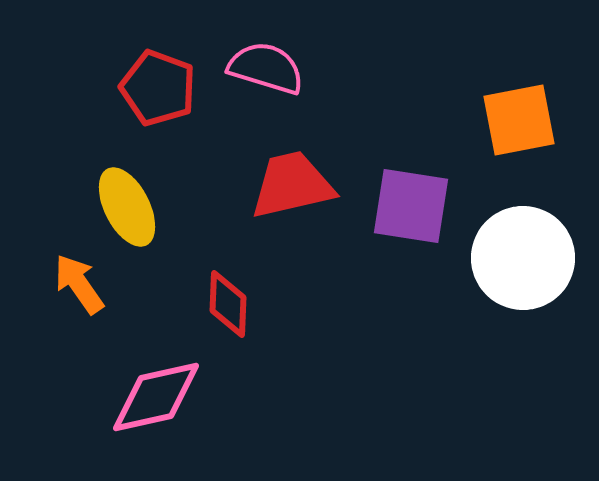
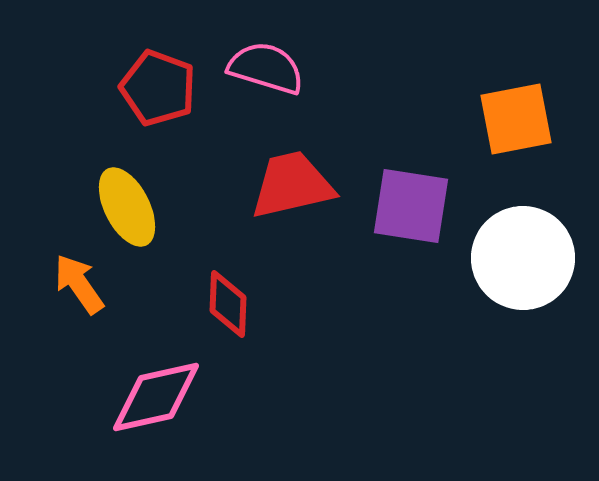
orange square: moved 3 px left, 1 px up
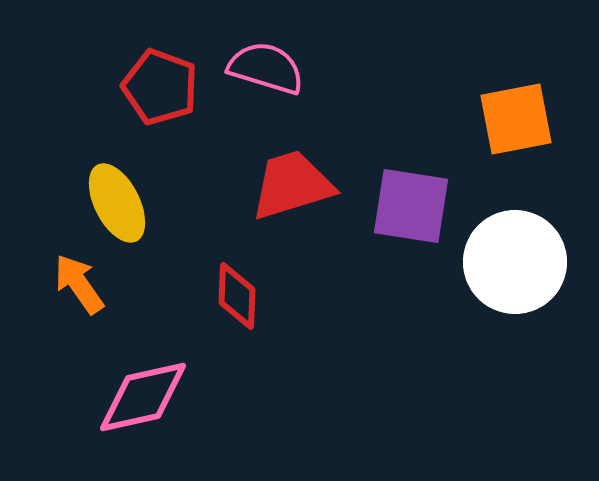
red pentagon: moved 2 px right, 1 px up
red trapezoid: rotated 4 degrees counterclockwise
yellow ellipse: moved 10 px left, 4 px up
white circle: moved 8 px left, 4 px down
red diamond: moved 9 px right, 8 px up
pink diamond: moved 13 px left
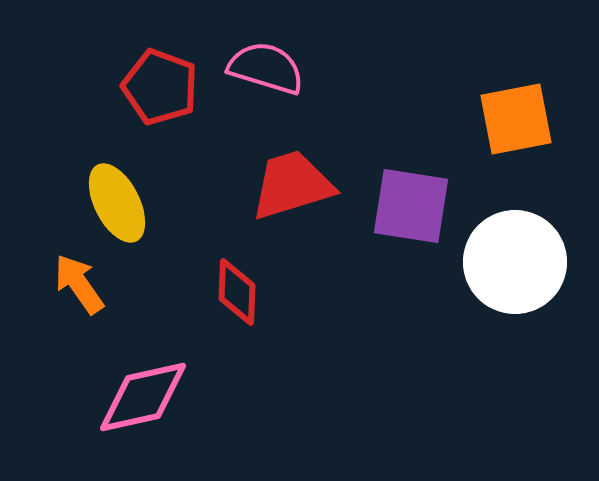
red diamond: moved 4 px up
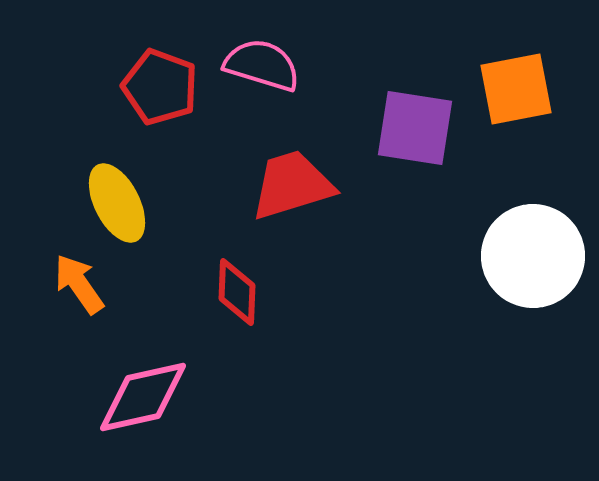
pink semicircle: moved 4 px left, 3 px up
orange square: moved 30 px up
purple square: moved 4 px right, 78 px up
white circle: moved 18 px right, 6 px up
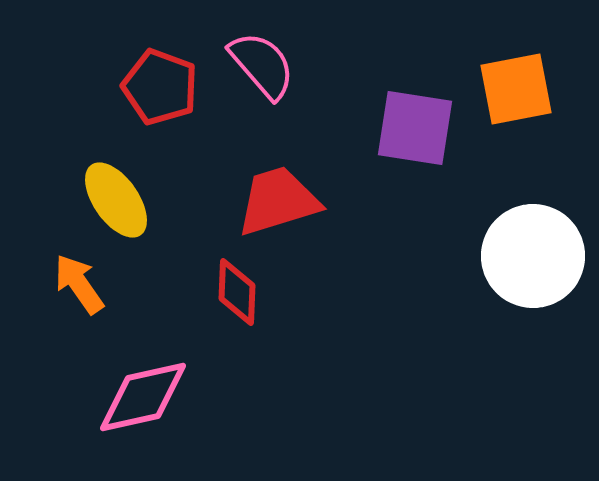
pink semicircle: rotated 32 degrees clockwise
red trapezoid: moved 14 px left, 16 px down
yellow ellipse: moved 1 px left, 3 px up; rotated 8 degrees counterclockwise
